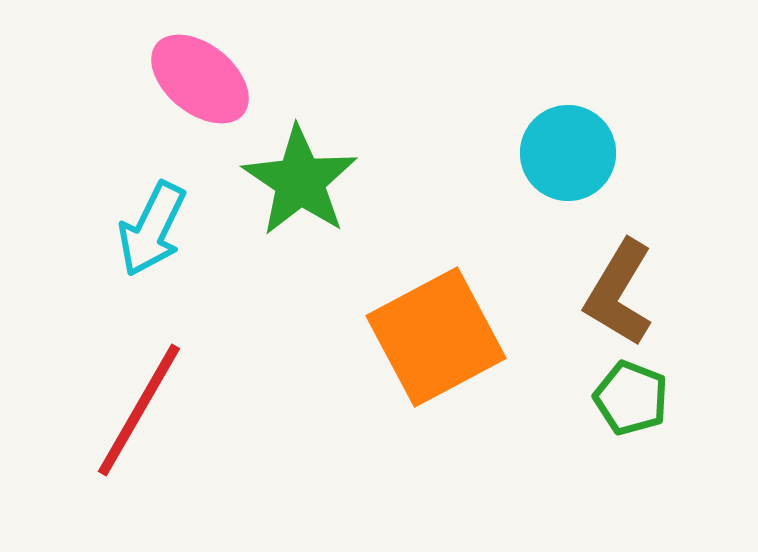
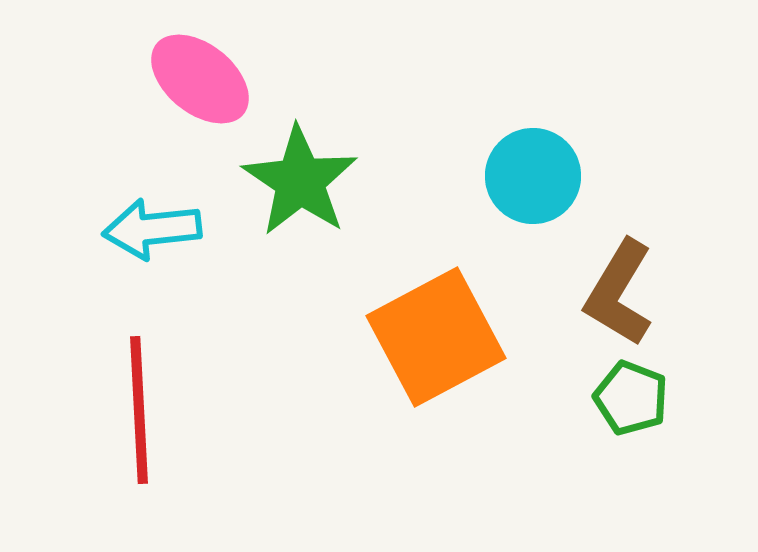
cyan circle: moved 35 px left, 23 px down
cyan arrow: rotated 58 degrees clockwise
red line: rotated 33 degrees counterclockwise
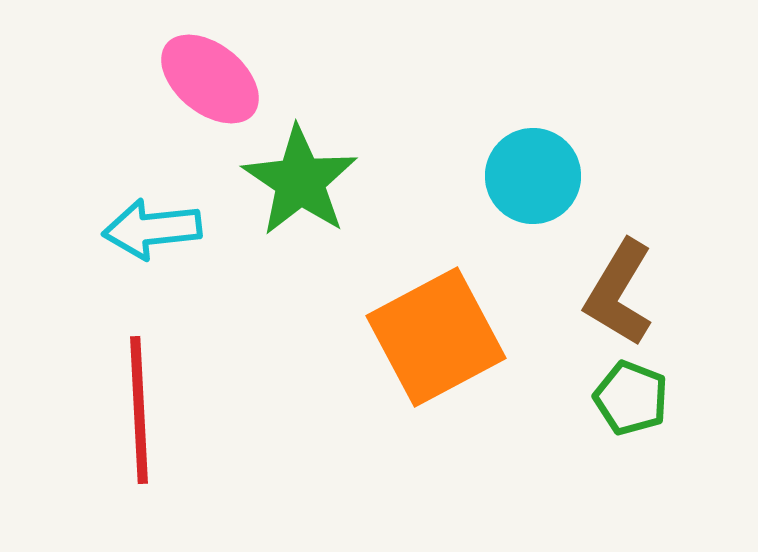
pink ellipse: moved 10 px right
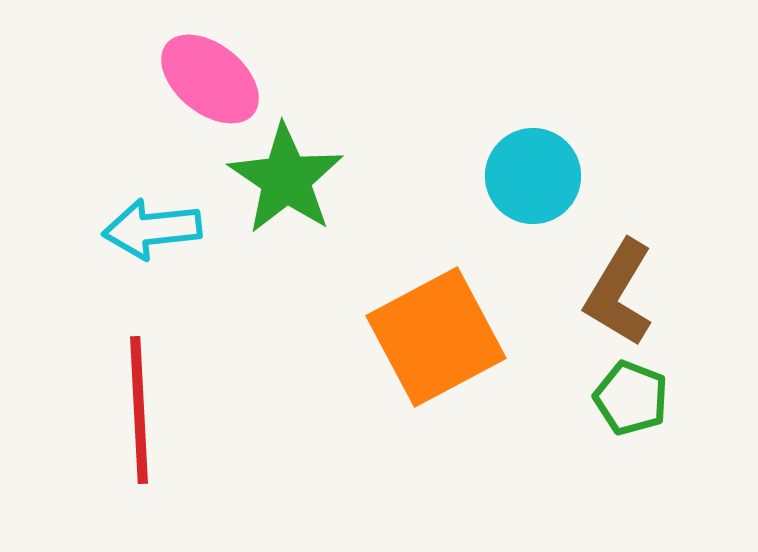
green star: moved 14 px left, 2 px up
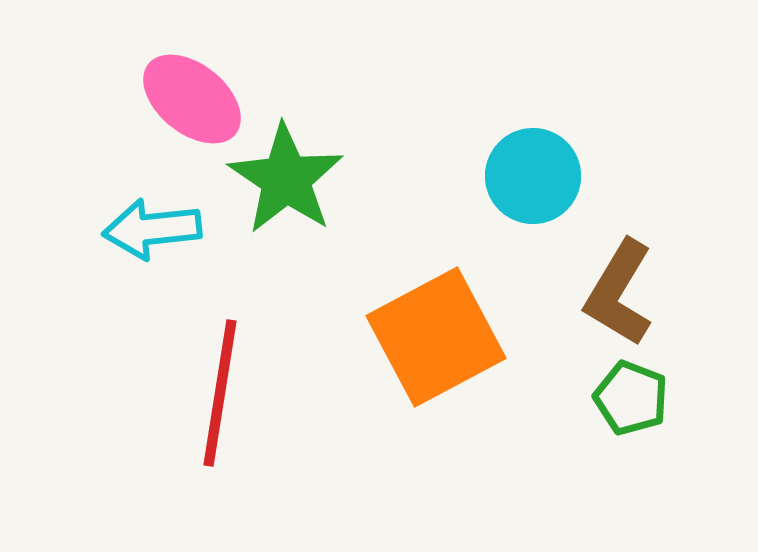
pink ellipse: moved 18 px left, 20 px down
red line: moved 81 px right, 17 px up; rotated 12 degrees clockwise
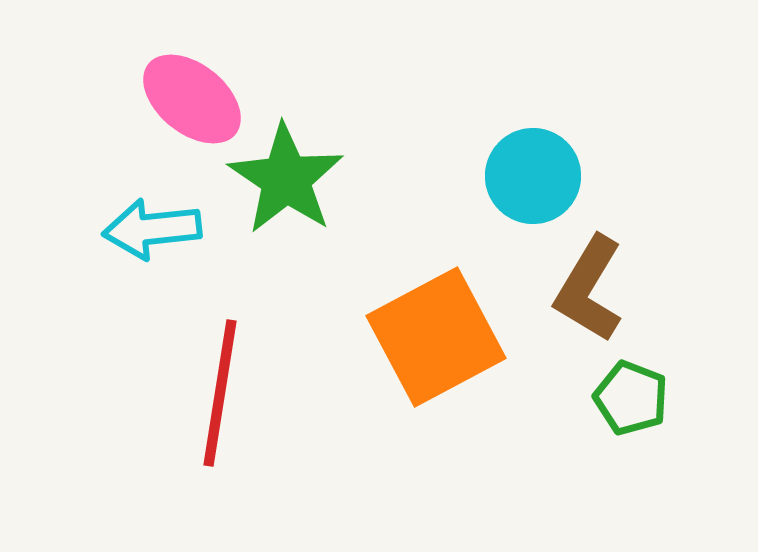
brown L-shape: moved 30 px left, 4 px up
